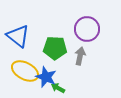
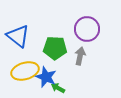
yellow ellipse: rotated 44 degrees counterclockwise
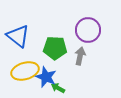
purple circle: moved 1 px right, 1 px down
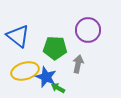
gray arrow: moved 2 px left, 8 px down
